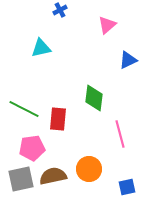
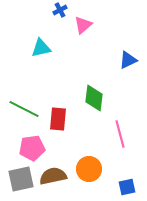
pink triangle: moved 24 px left
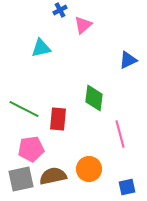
pink pentagon: moved 1 px left, 1 px down
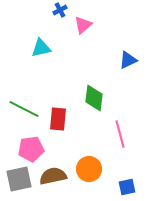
gray square: moved 2 px left
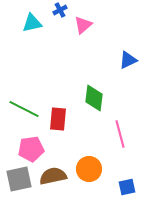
cyan triangle: moved 9 px left, 25 px up
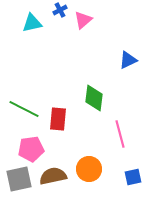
pink triangle: moved 5 px up
blue square: moved 6 px right, 10 px up
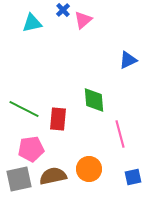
blue cross: moved 3 px right; rotated 16 degrees counterclockwise
green diamond: moved 2 px down; rotated 12 degrees counterclockwise
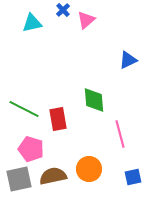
pink triangle: moved 3 px right
red rectangle: rotated 15 degrees counterclockwise
pink pentagon: rotated 25 degrees clockwise
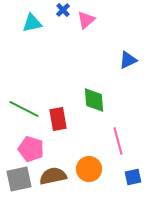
pink line: moved 2 px left, 7 px down
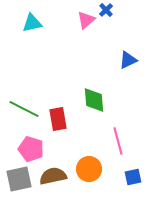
blue cross: moved 43 px right
